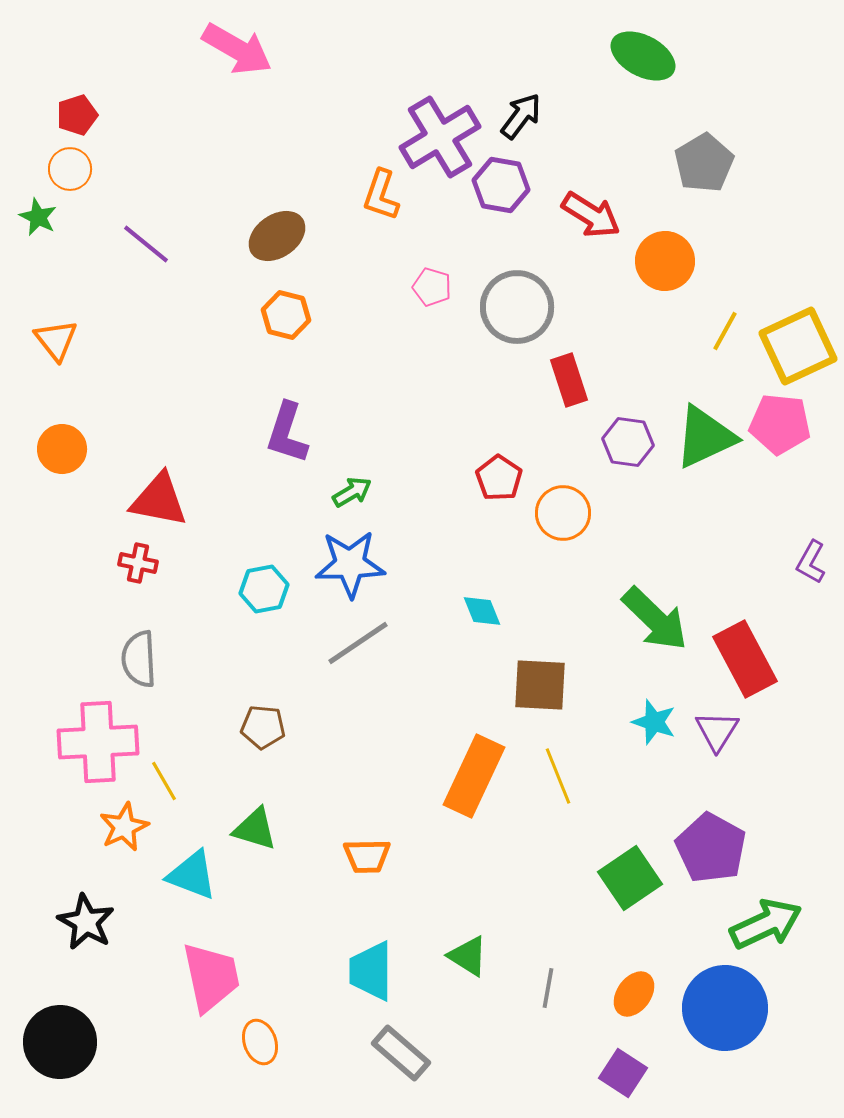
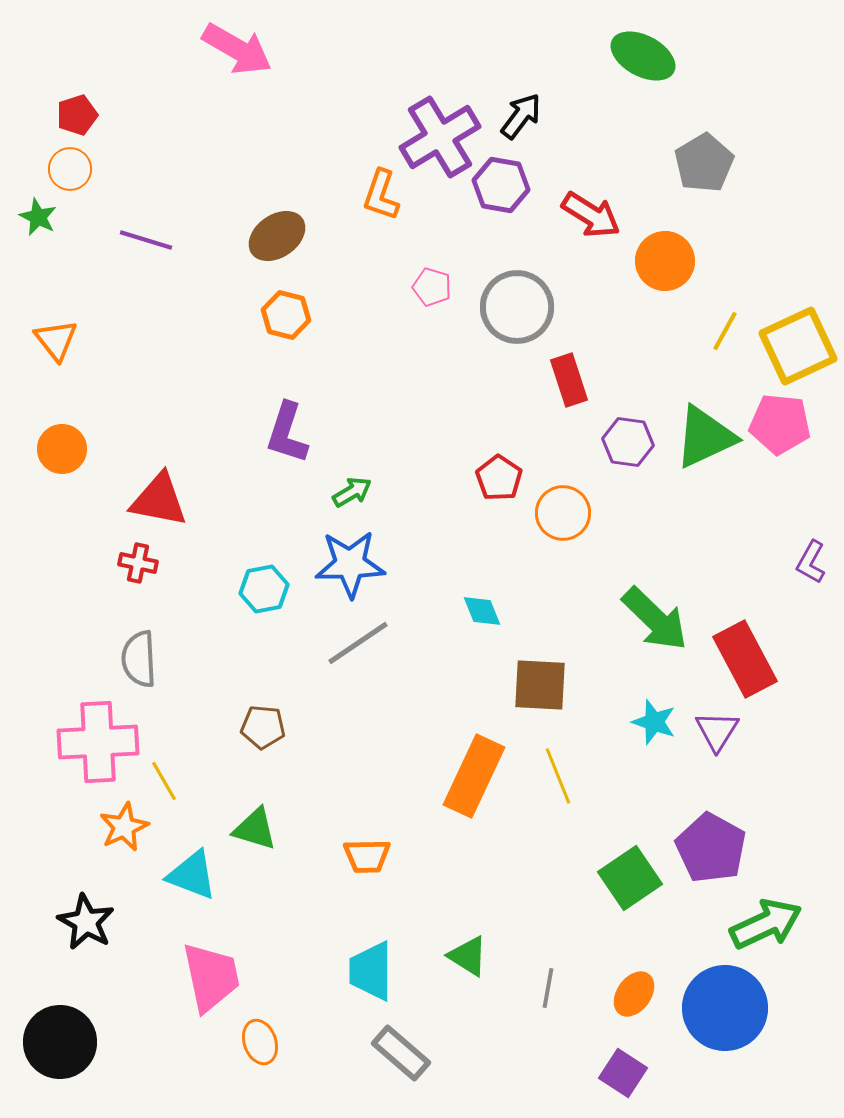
purple line at (146, 244): moved 4 px up; rotated 22 degrees counterclockwise
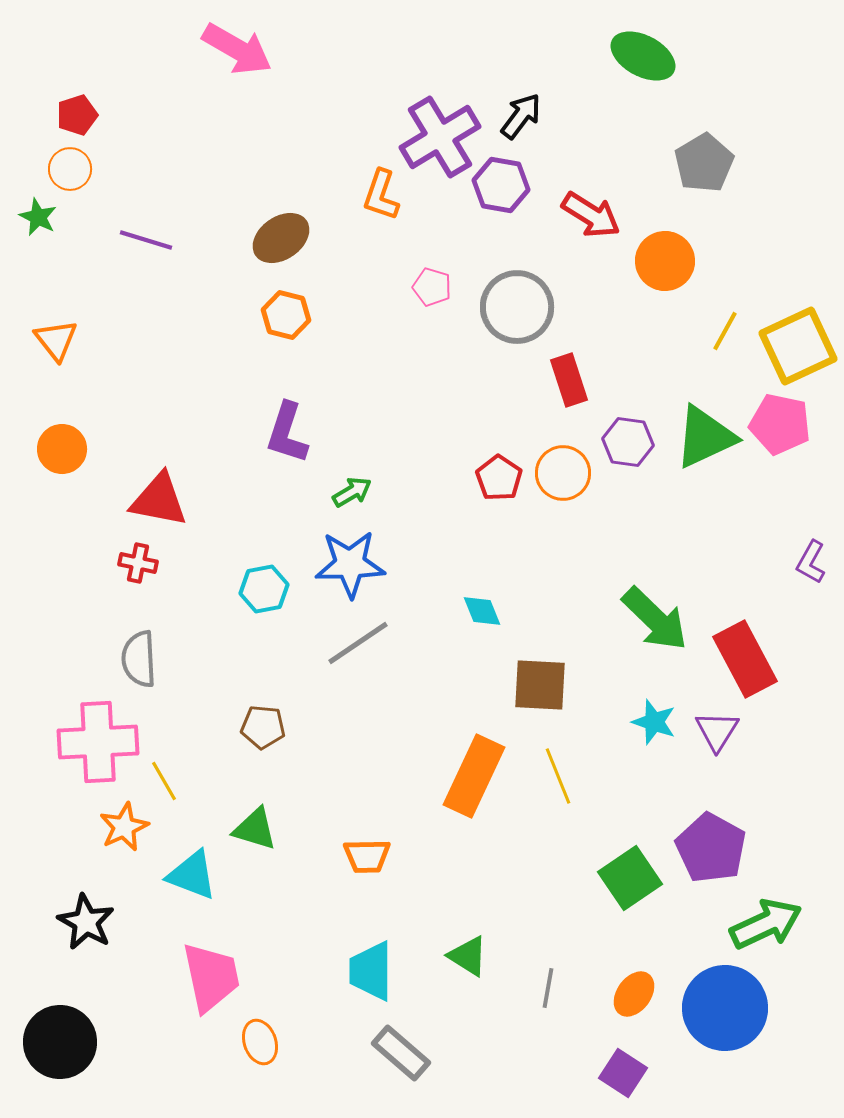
brown ellipse at (277, 236): moved 4 px right, 2 px down
pink pentagon at (780, 424): rotated 6 degrees clockwise
orange circle at (563, 513): moved 40 px up
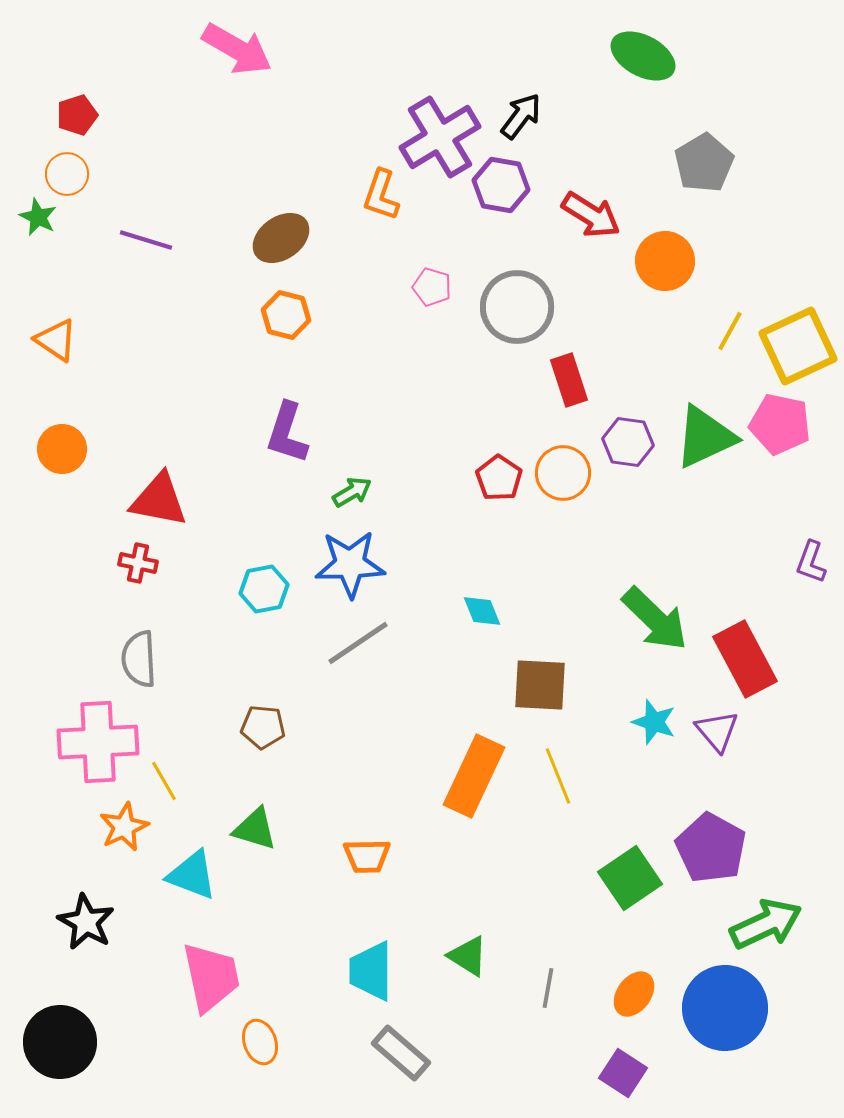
orange circle at (70, 169): moved 3 px left, 5 px down
yellow line at (725, 331): moved 5 px right
orange triangle at (56, 340): rotated 18 degrees counterclockwise
purple L-shape at (811, 562): rotated 9 degrees counterclockwise
purple triangle at (717, 731): rotated 12 degrees counterclockwise
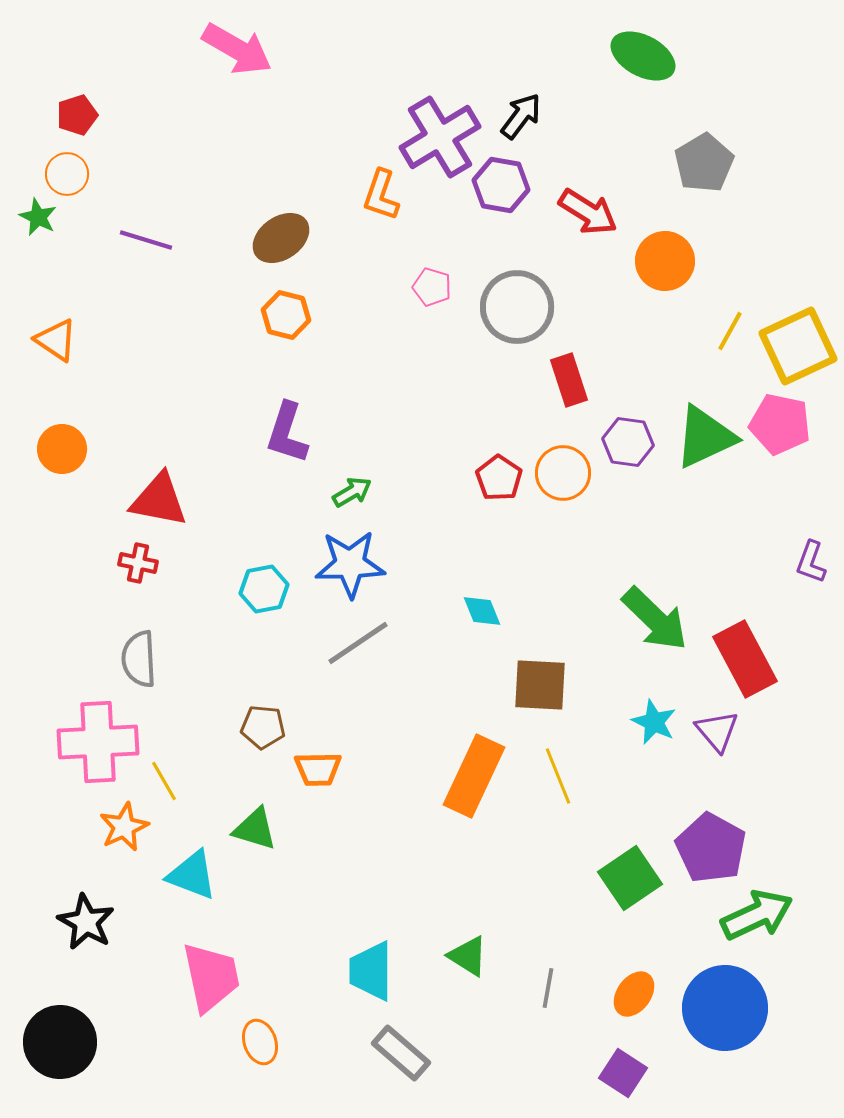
red arrow at (591, 215): moved 3 px left, 3 px up
cyan star at (654, 722): rotated 6 degrees clockwise
orange trapezoid at (367, 856): moved 49 px left, 87 px up
green arrow at (766, 924): moved 9 px left, 9 px up
